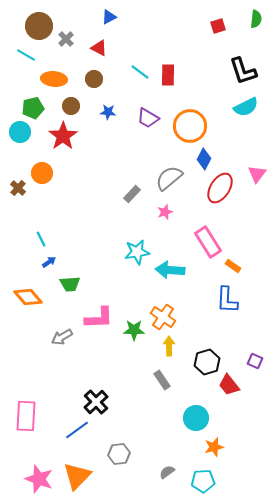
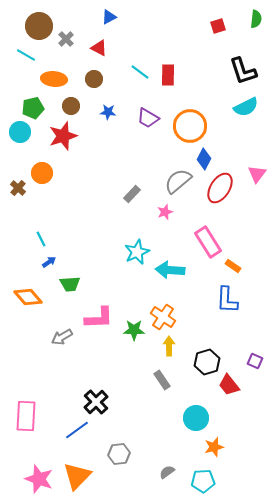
red star at (63, 136): rotated 16 degrees clockwise
gray semicircle at (169, 178): moved 9 px right, 3 px down
cyan star at (137, 252): rotated 15 degrees counterclockwise
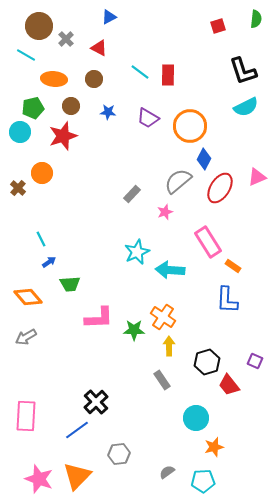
pink triangle at (257, 174): moved 3 px down; rotated 30 degrees clockwise
gray arrow at (62, 337): moved 36 px left
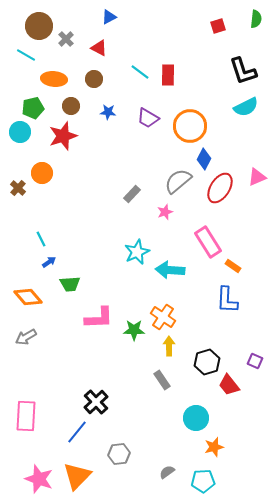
blue line at (77, 430): moved 2 px down; rotated 15 degrees counterclockwise
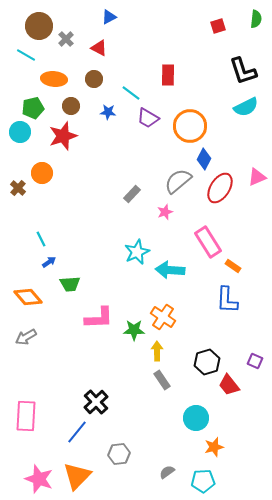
cyan line at (140, 72): moved 9 px left, 21 px down
yellow arrow at (169, 346): moved 12 px left, 5 px down
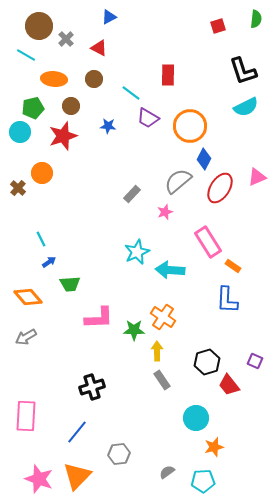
blue star at (108, 112): moved 14 px down
black cross at (96, 402): moved 4 px left, 15 px up; rotated 25 degrees clockwise
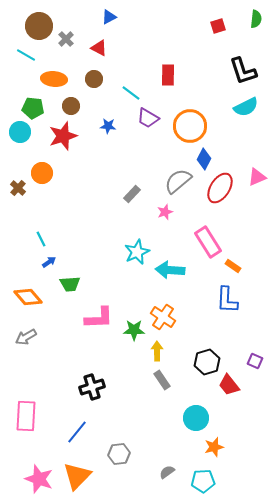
green pentagon at (33, 108): rotated 20 degrees clockwise
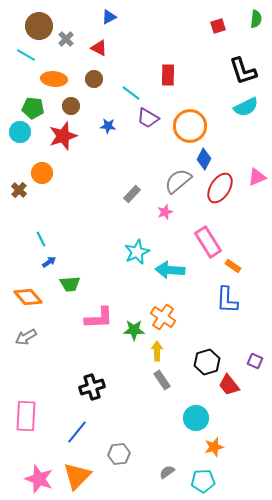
brown cross at (18, 188): moved 1 px right, 2 px down
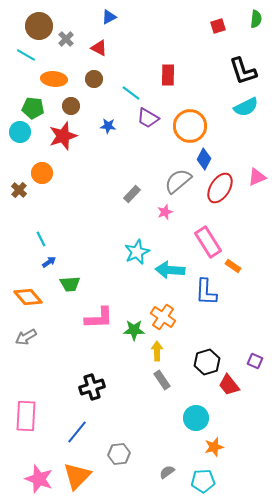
blue L-shape at (227, 300): moved 21 px left, 8 px up
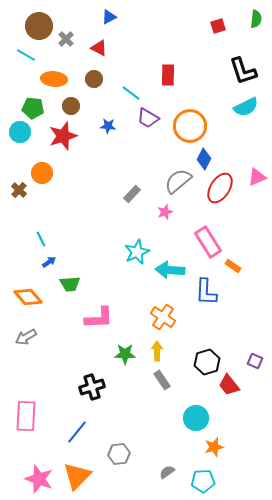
green star at (134, 330): moved 9 px left, 24 px down
